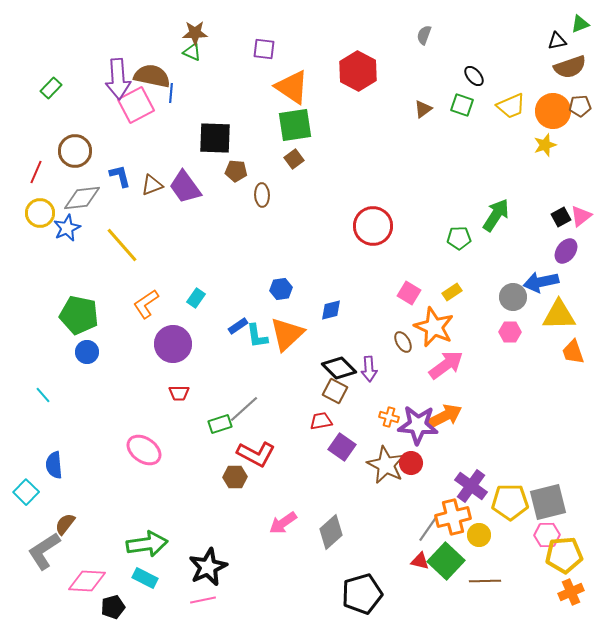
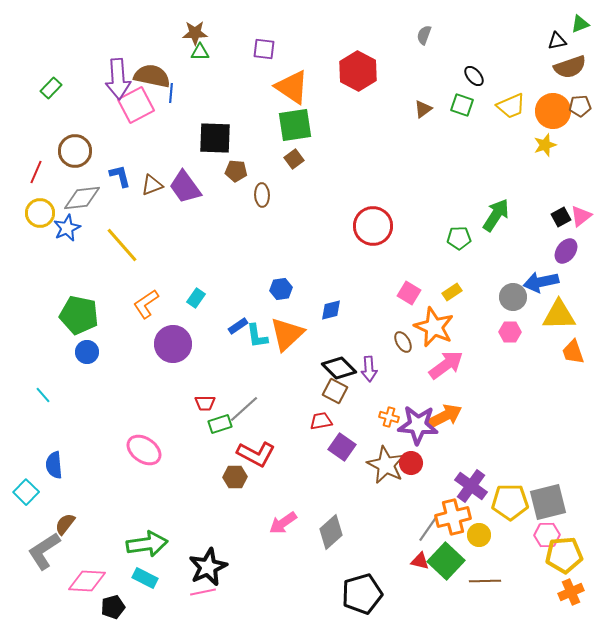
green triangle at (192, 52): moved 8 px right; rotated 24 degrees counterclockwise
red trapezoid at (179, 393): moved 26 px right, 10 px down
pink line at (203, 600): moved 8 px up
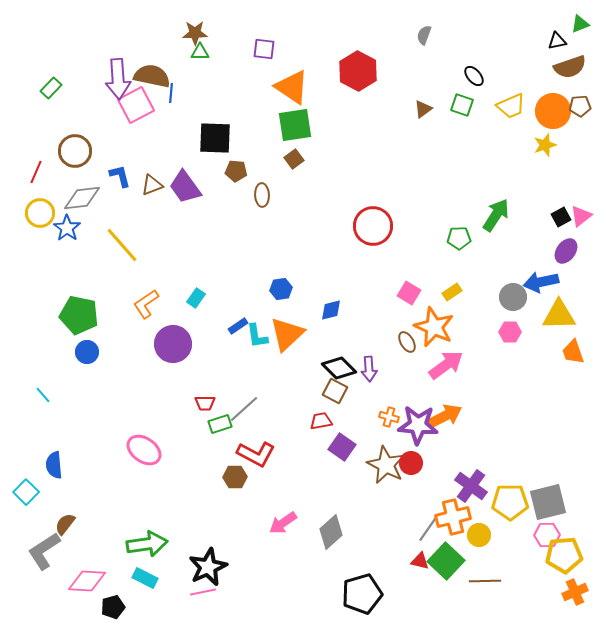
blue star at (67, 228): rotated 12 degrees counterclockwise
brown ellipse at (403, 342): moved 4 px right
orange cross at (571, 592): moved 4 px right
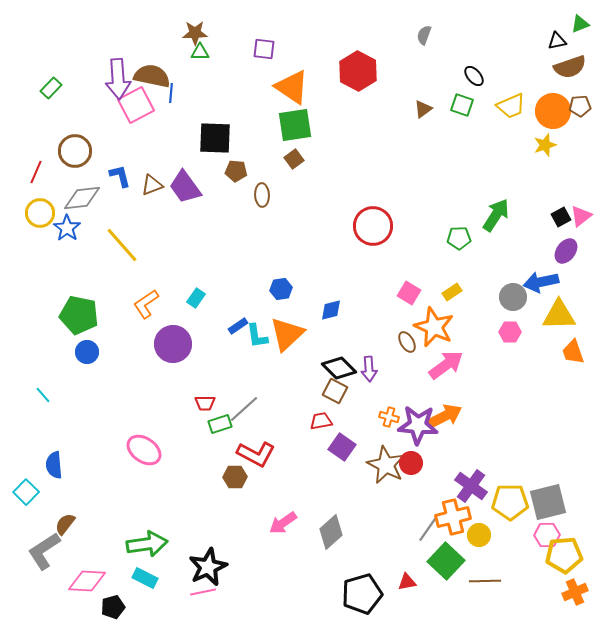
red triangle at (420, 561): moved 13 px left, 21 px down; rotated 24 degrees counterclockwise
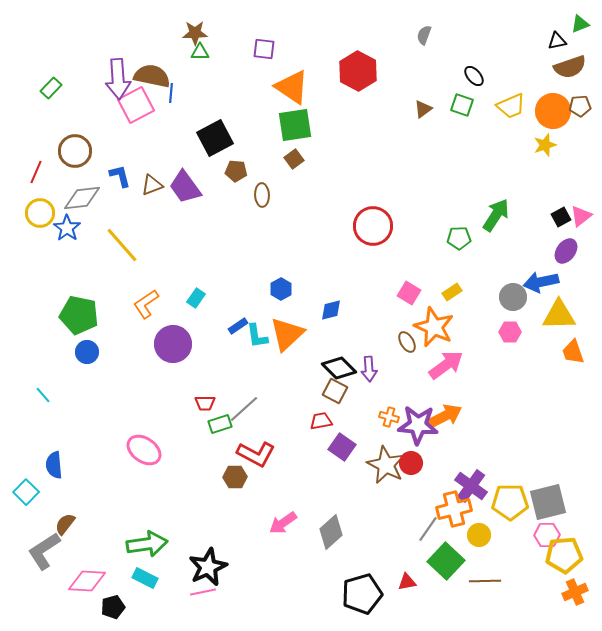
black square at (215, 138): rotated 30 degrees counterclockwise
blue hexagon at (281, 289): rotated 20 degrees counterclockwise
orange cross at (453, 517): moved 1 px right, 8 px up
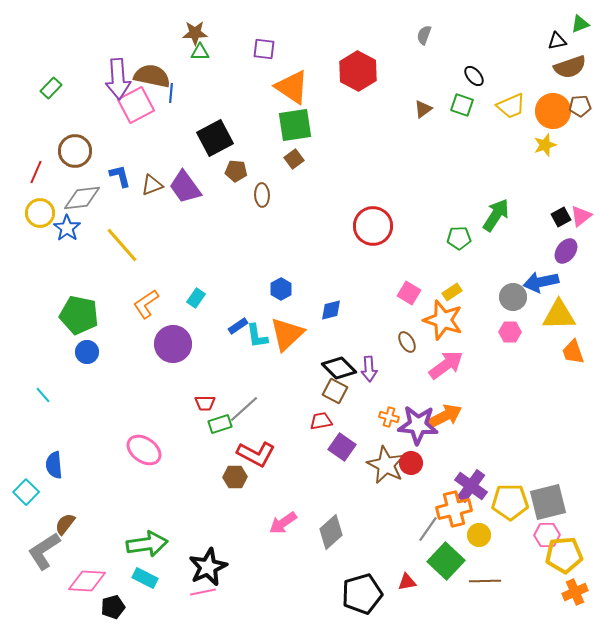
orange star at (434, 327): moved 9 px right, 7 px up; rotated 6 degrees counterclockwise
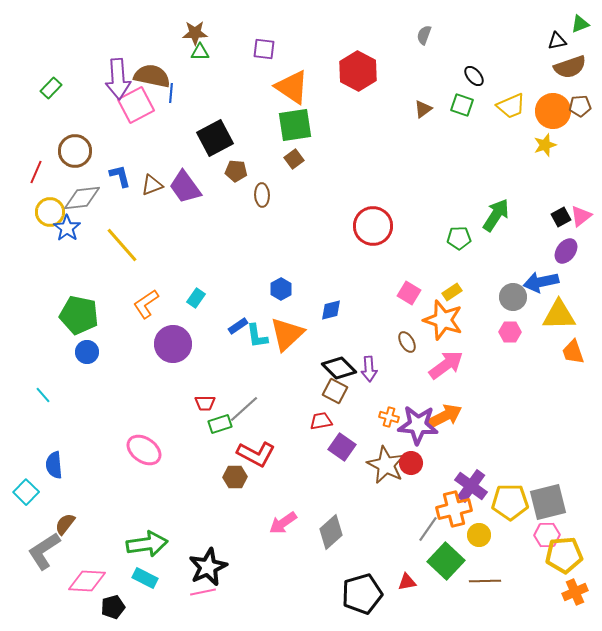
yellow circle at (40, 213): moved 10 px right, 1 px up
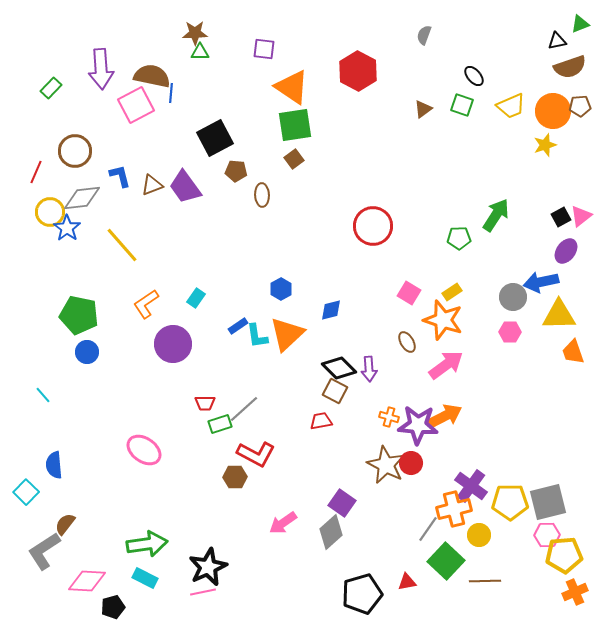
purple arrow at (118, 79): moved 17 px left, 10 px up
purple square at (342, 447): moved 56 px down
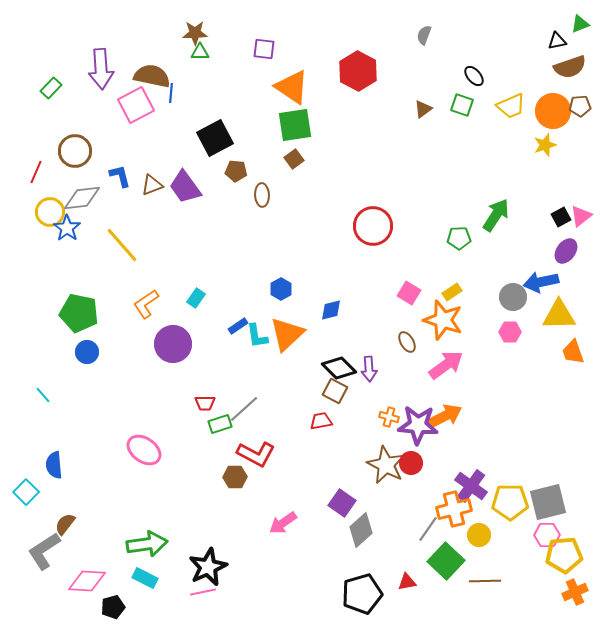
green pentagon at (79, 315): moved 2 px up
gray diamond at (331, 532): moved 30 px right, 2 px up
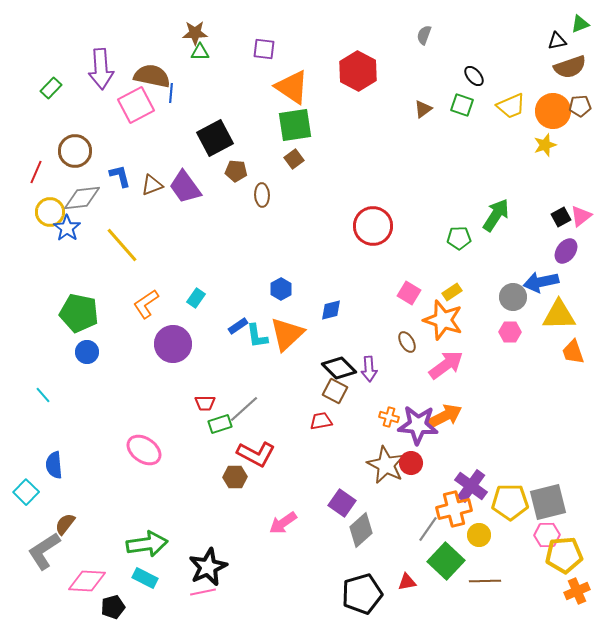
orange cross at (575, 592): moved 2 px right, 1 px up
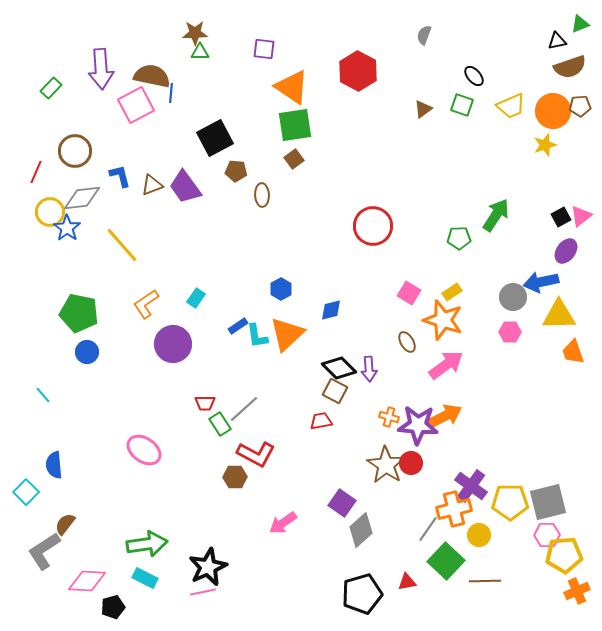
green rectangle at (220, 424): rotated 75 degrees clockwise
brown star at (386, 465): rotated 6 degrees clockwise
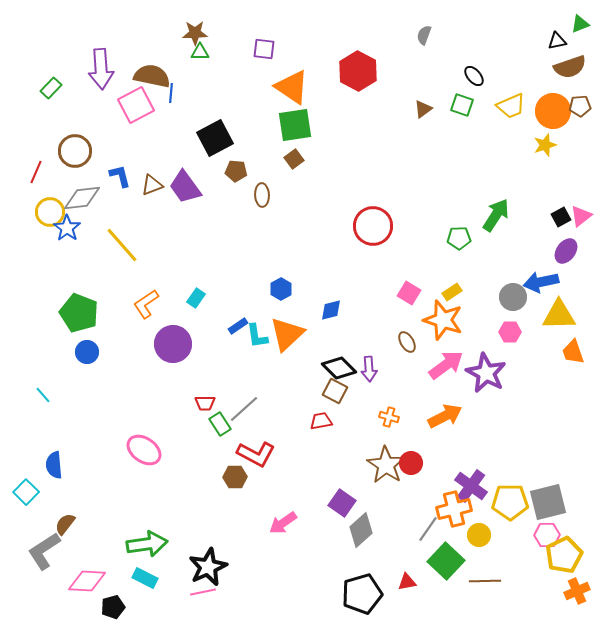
green pentagon at (79, 313): rotated 9 degrees clockwise
purple star at (418, 425): moved 68 px right, 52 px up; rotated 24 degrees clockwise
yellow pentagon at (564, 555): rotated 21 degrees counterclockwise
